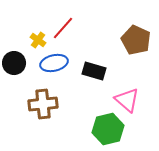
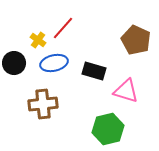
pink triangle: moved 1 px left, 9 px up; rotated 24 degrees counterclockwise
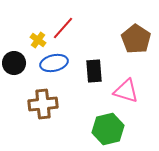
brown pentagon: moved 1 px up; rotated 8 degrees clockwise
black rectangle: rotated 70 degrees clockwise
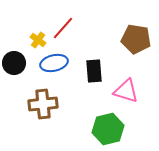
brown pentagon: rotated 24 degrees counterclockwise
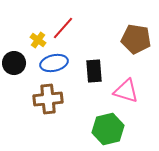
brown cross: moved 5 px right, 5 px up
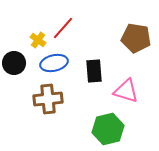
brown pentagon: moved 1 px up
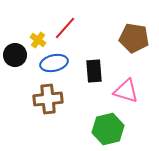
red line: moved 2 px right
brown pentagon: moved 2 px left
black circle: moved 1 px right, 8 px up
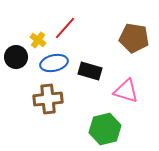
black circle: moved 1 px right, 2 px down
black rectangle: moved 4 px left; rotated 70 degrees counterclockwise
green hexagon: moved 3 px left
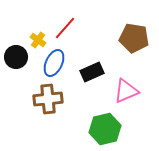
blue ellipse: rotated 52 degrees counterclockwise
black rectangle: moved 2 px right, 1 px down; rotated 40 degrees counterclockwise
pink triangle: rotated 40 degrees counterclockwise
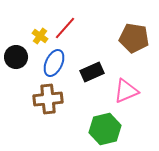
yellow cross: moved 2 px right, 4 px up
